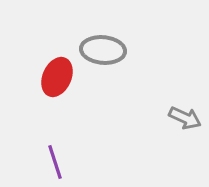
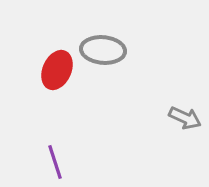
red ellipse: moved 7 px up
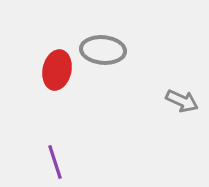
red ellipse: rotated 12 degrees counterclockwise
gray arrow: moved 3 px left, 17 px up
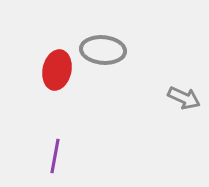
gray arrow: moved 2 px right, 3 px up
purple line: moved 6 px up; rotated 28 degrees clockwise
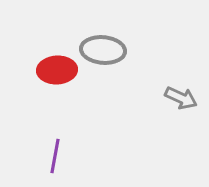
red ellipse: rotated 75 degrees clockwise
gray arrow: moved 3 px left
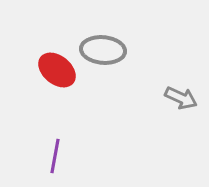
red ellipse: rotated 42 degrees clockwise
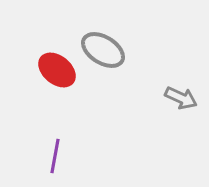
gray ellipse: rotated 27 degrees clockwise
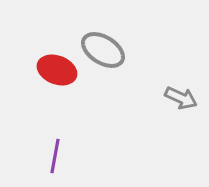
red ellipse: rotated 18 degrees counterclockwise
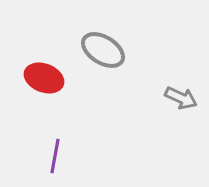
red ellipse: moved 13 px left, 8 px down
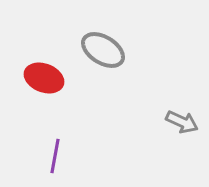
gray arrow: moved 1 px right, 24 px down
